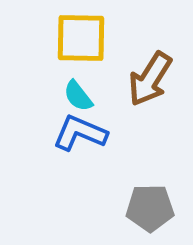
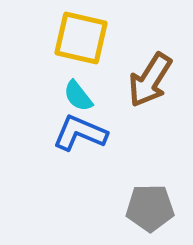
yellow square: rotated 12 degrees clockwise
brown arrow: moved 1 px down
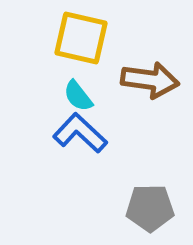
brown arrow: rotated 114 degrees counterclockwise
blue L-shape: rotated 20 degrees clockwise
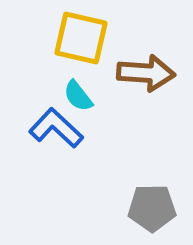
brown arrow: moved 4 px left, 7 px up; rotated 4 degrees counterclockwise
blue L-shape: moved 24 px left, 5 px up
gray pentagon: moved 2 px right
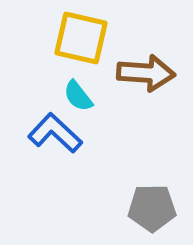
blue L-shape: moved 1 px left, 5 px down
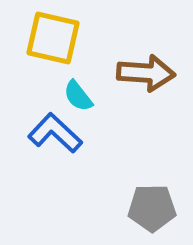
yellow square: moved 28 px left
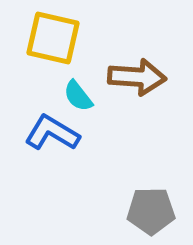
brown arrow: moved 9 px left, 4 px down
blue L-shape: moved 3 px left; rotated 12 degrees counterclockwise
gray pentagon: moved 1 px left, 3 px down
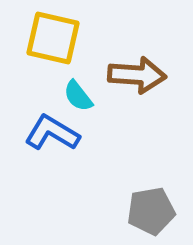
brown arrow: moved 2 px up
gray pentagon: rotated 9 degrees counterclockwise
